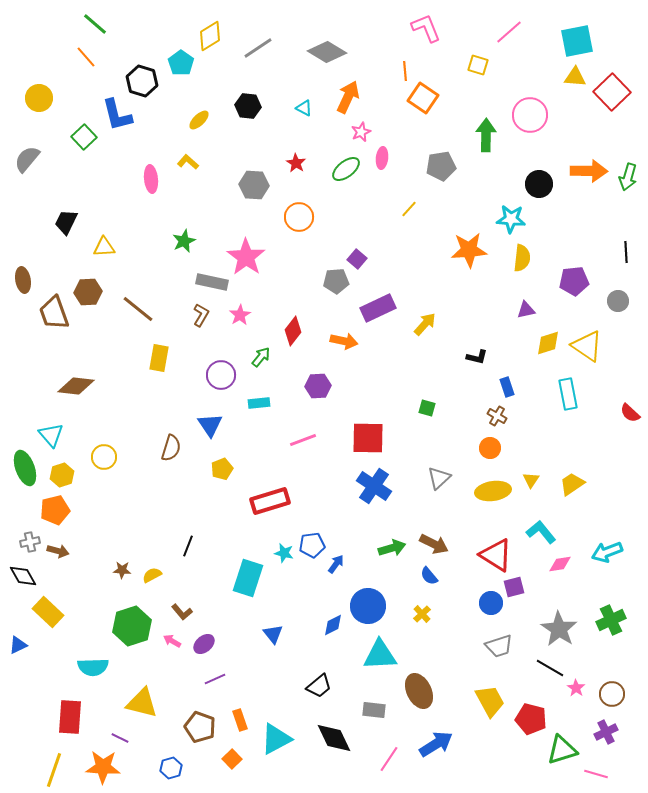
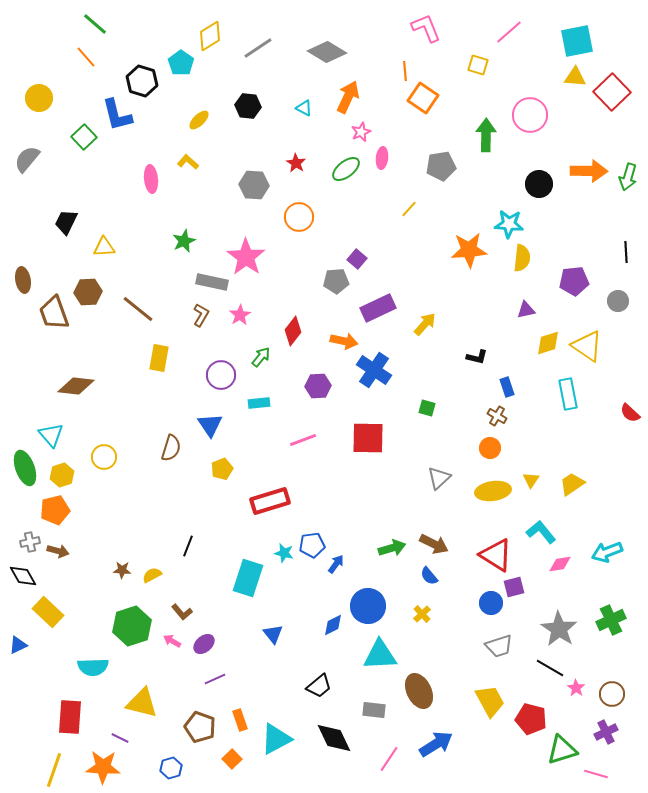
cyan star at (511, 219): moved 2 px left, 5 px down
blue cross at (374, 486): moved 116 px up
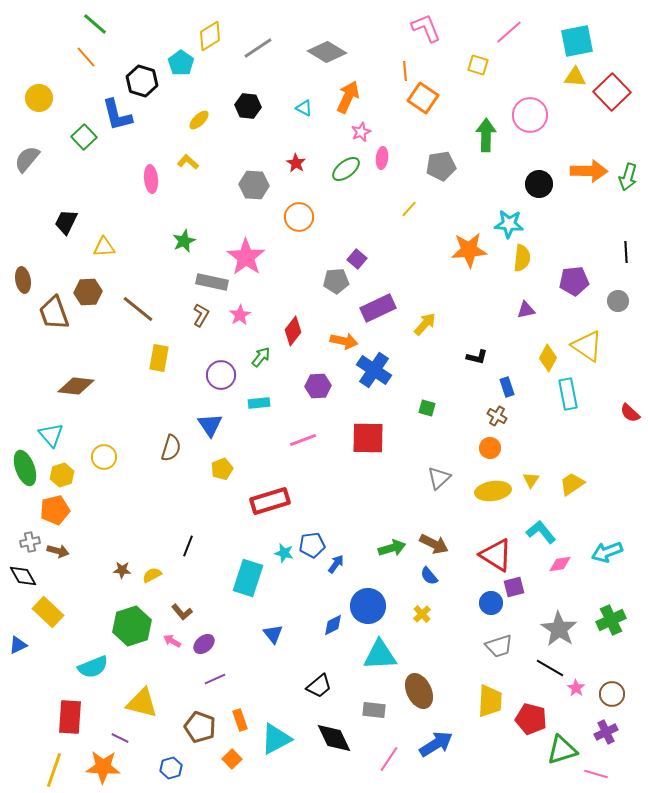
yellow diamond at (548, 343): moved 15 px down; rotated 44 degrees counterclockwise
cyan semicircle at (93, 667): rotated 20 degrees counterclockwise
yellow trapezoid at (490, 701): rotated 32 degrees clockwise
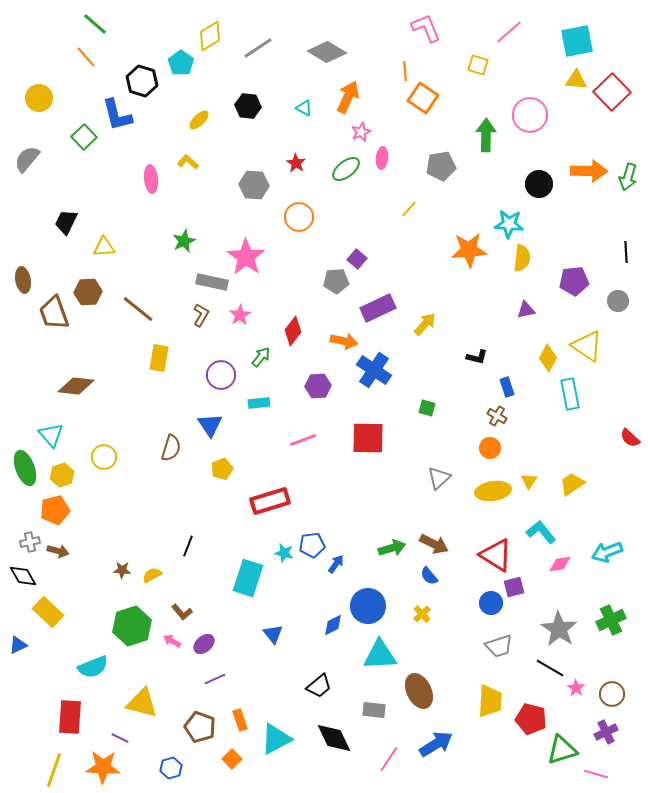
yellow triangle at (575, 77): moved 1 px right, 3 px down
cyan rectangle at (568, 394): moved 2 px right
red semicircle at (630, 413): moved 25 px down
yellow triangle at (531, 480): moved 2 px left, 1 px down
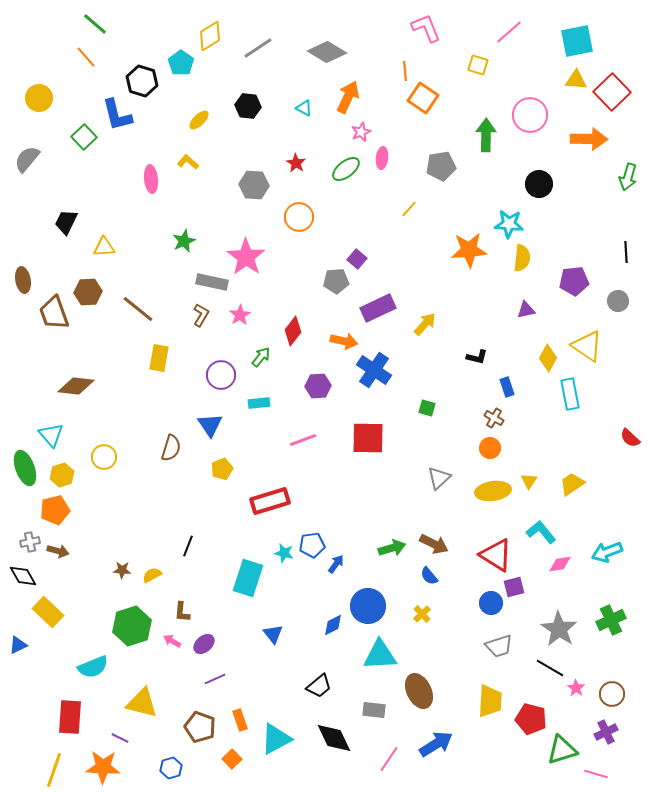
orange arrow at (589, 171): moved 32 px up
brown cross at (497, 416): moved 3 px left, 2 px down
brown L-shape at (182, 612): rotated 45 degrees clockwise
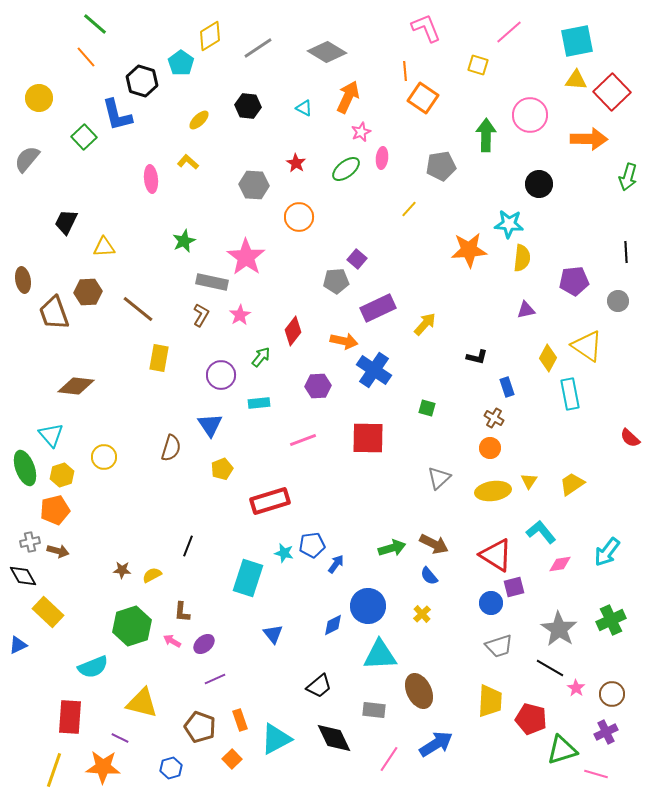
cyan arrow at (607, 552): rotated 32 degrees counterclockwise
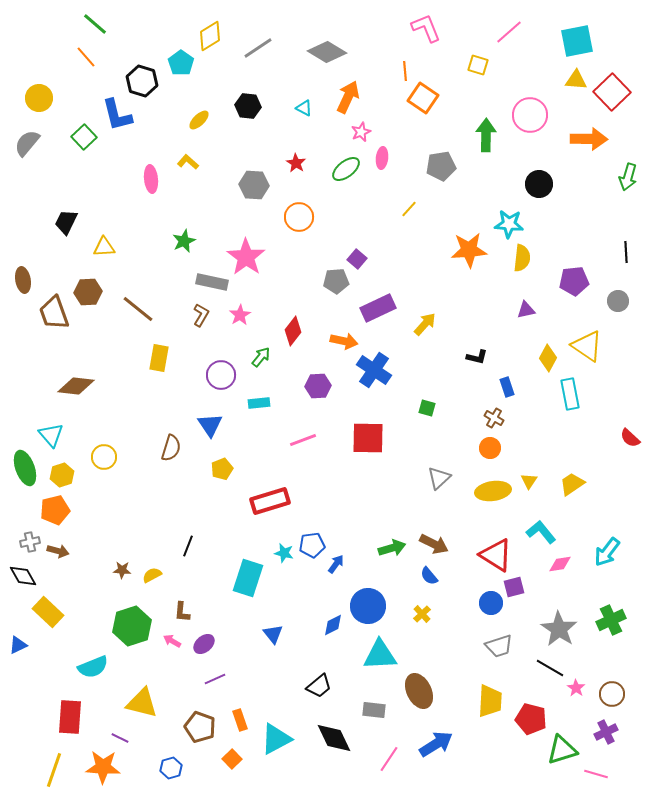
gray semicircle at (27, 159): moved 16 px up
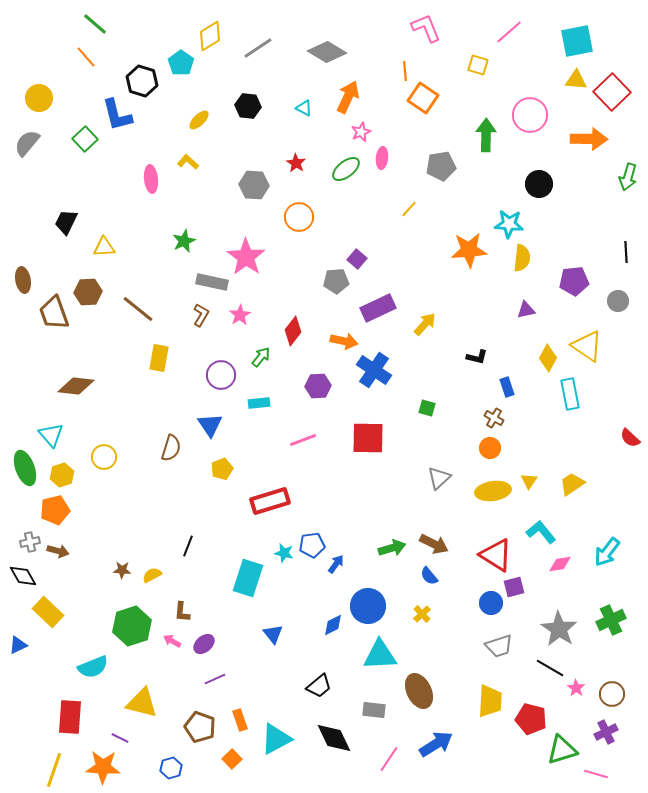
green square at (84, 137): moved 1 px right, 2 px down
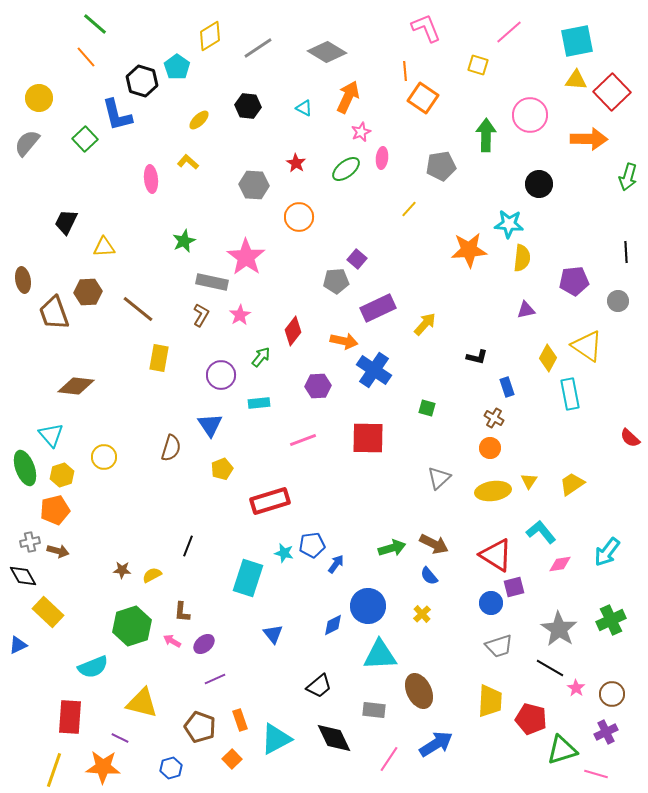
cyan pentagon at (181, 63): moved 4 px left, 4 px down
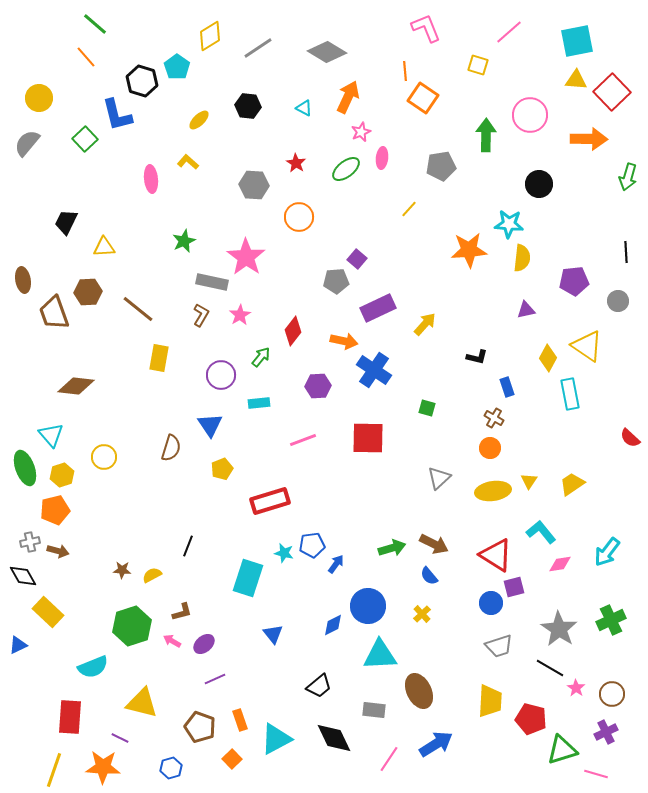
brown L-shape at (182, 612): rotated 110 degrees counterclockwise
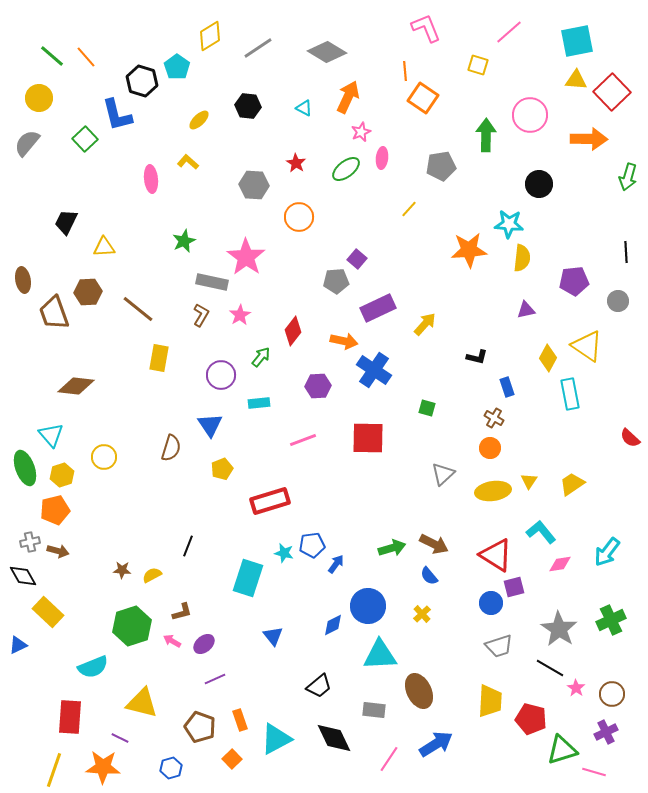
green line at (95, 24): moved 43 px left, 32 px down
gray triangle at (439, 478): moved 4 px right, 4 px up
blue triangle at (273, 634): moved 2 px down
pink line at (596, 774): moved 2 px left, 2 px up
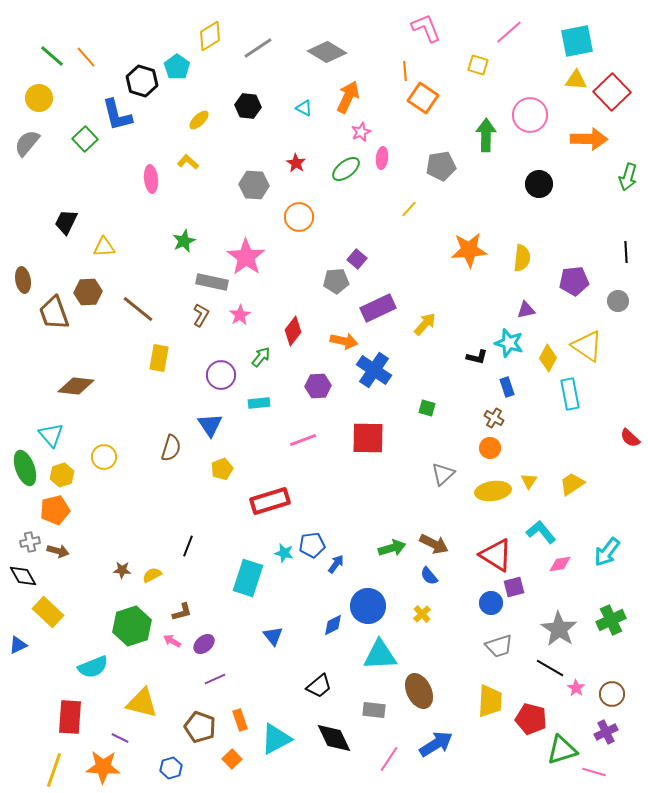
cyan star at (509, 224): moved 119 px down; rotated 12 degrees clockwise
